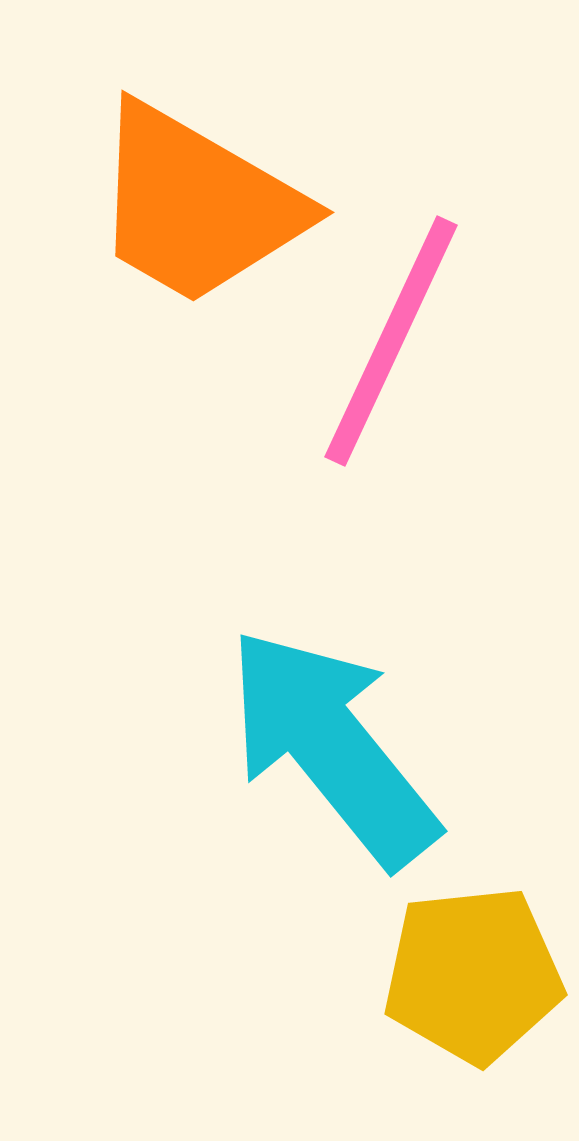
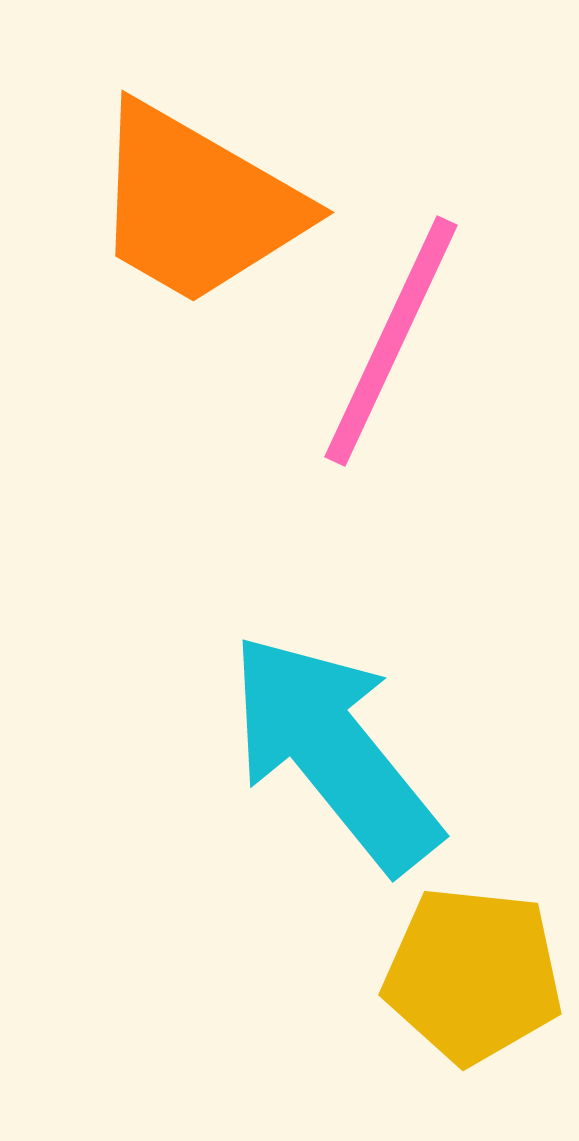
cyan arrow: moved 2 px right, 5 px down
yellow pentagon: rotated 12 degrees clockwise
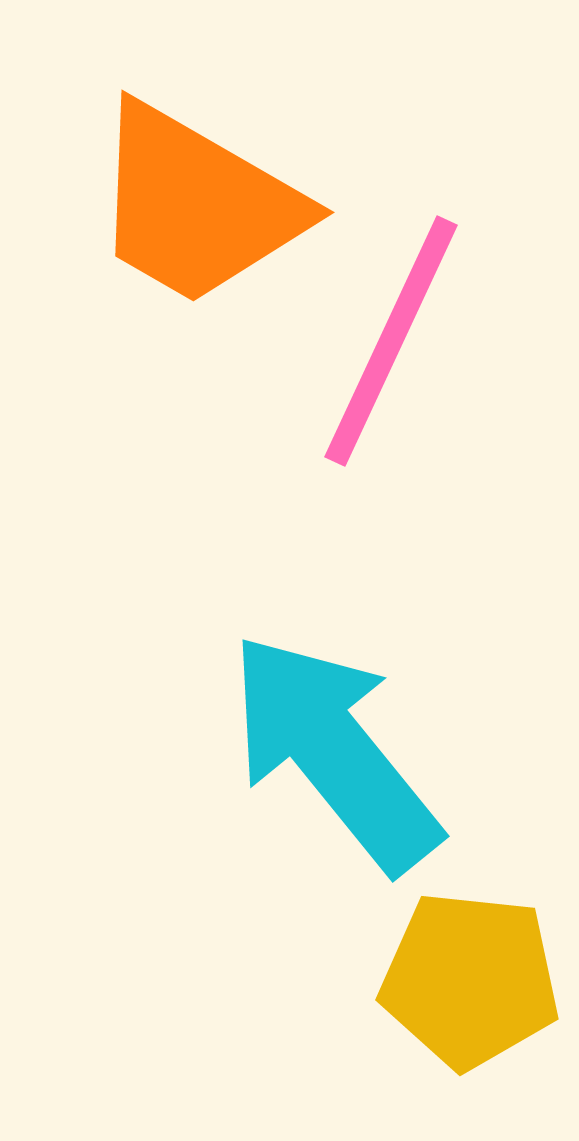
yellow pentagon: moved 3 px left, 5 px down
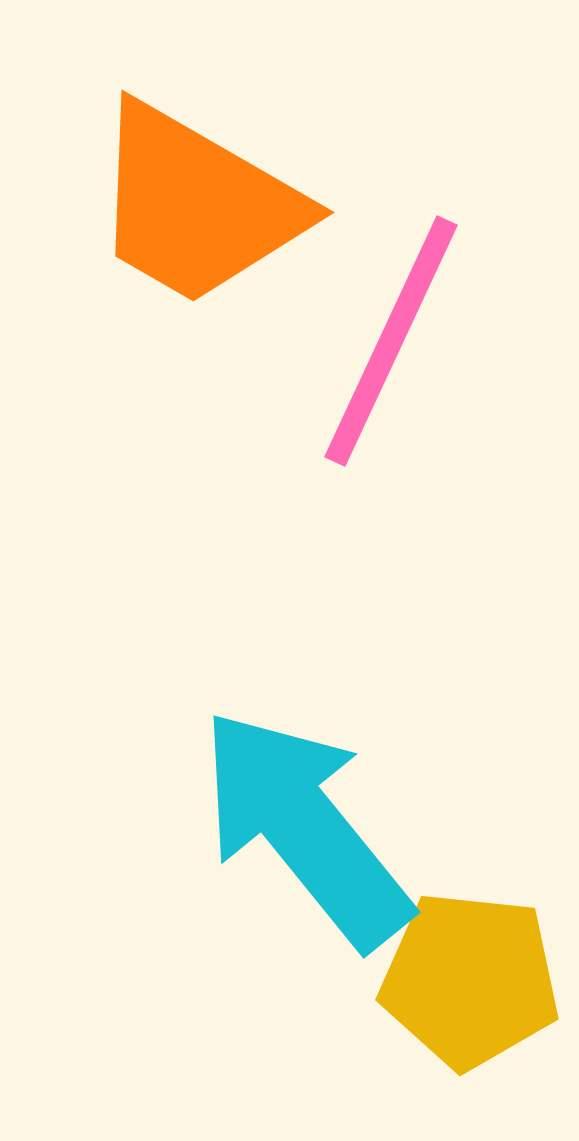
cyan arrow: moved 29 px left, 76 px down
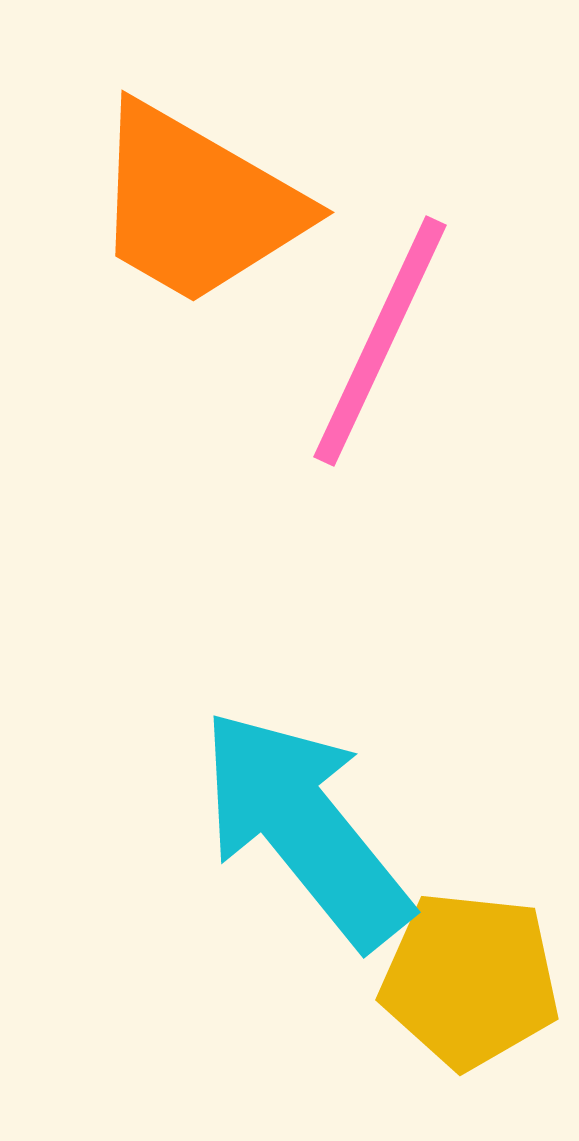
pink line: moved 11 px left
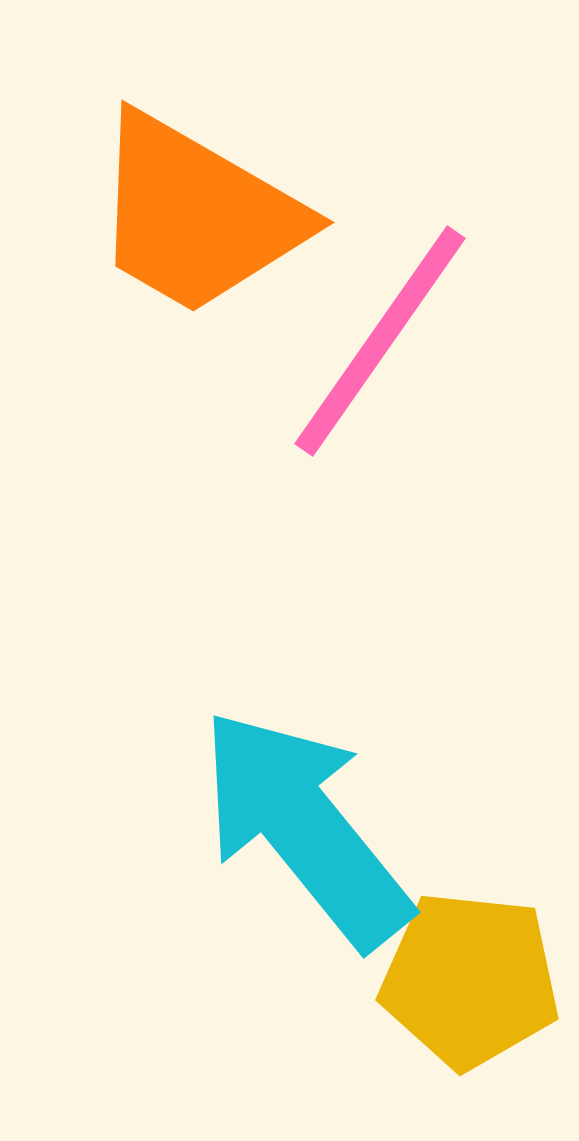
orange trapezoid: moved 10 px down
pink line: rotated 10 degrees clockwise
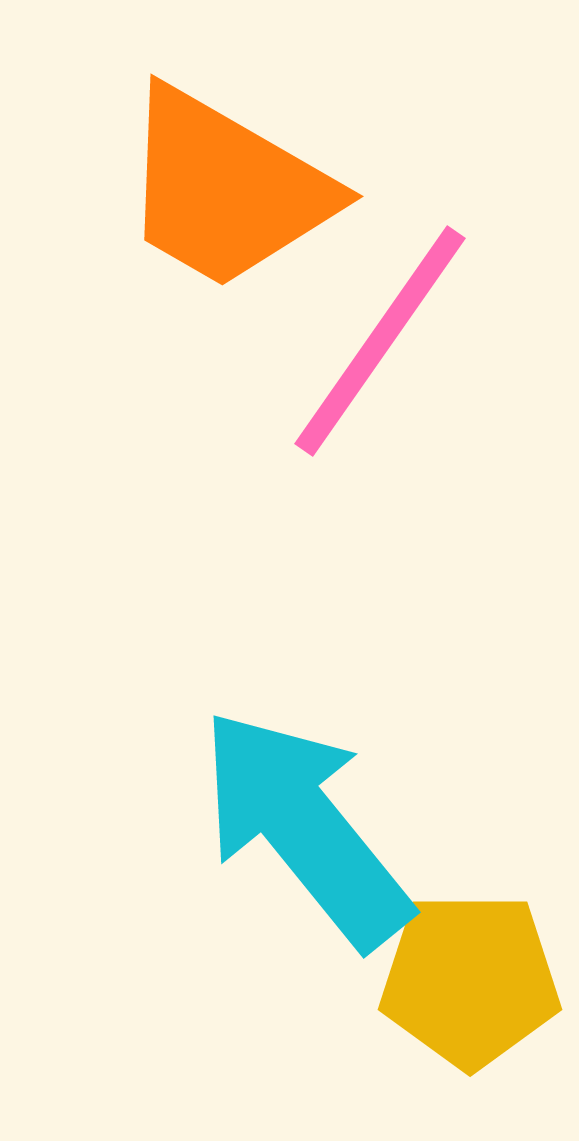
orange trapezoid: moved 29 px right, 26 px up
yellow pentagon: rotated 6 degrees counterclockwise
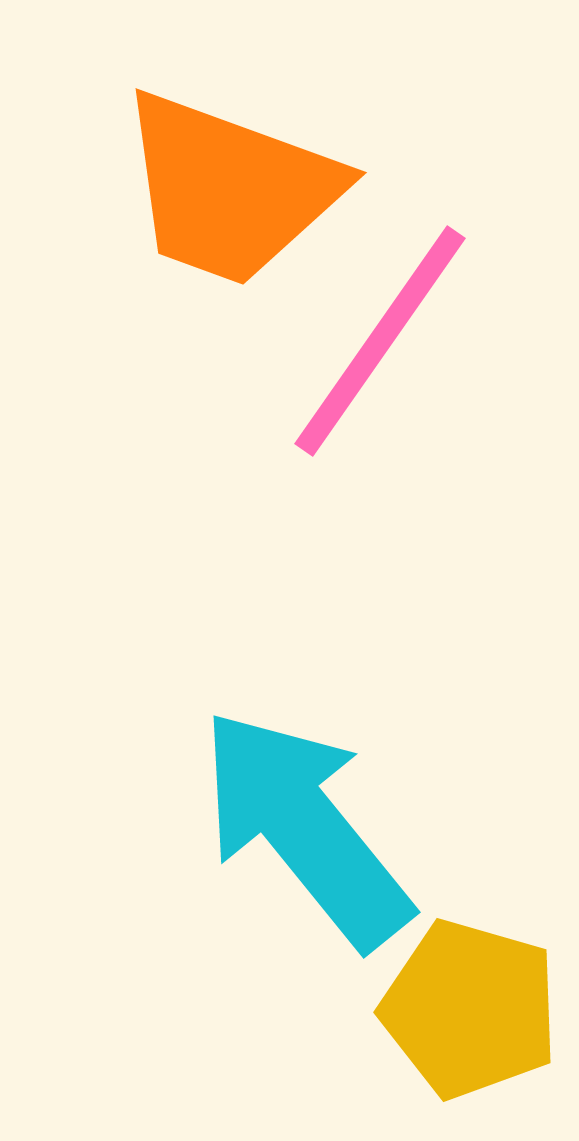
orange trapezoid: moved 4 px right; rotated 10 degrees counterclockwise
yellow pentagon: moved 29 px down; rotated 16 degrees clockwise
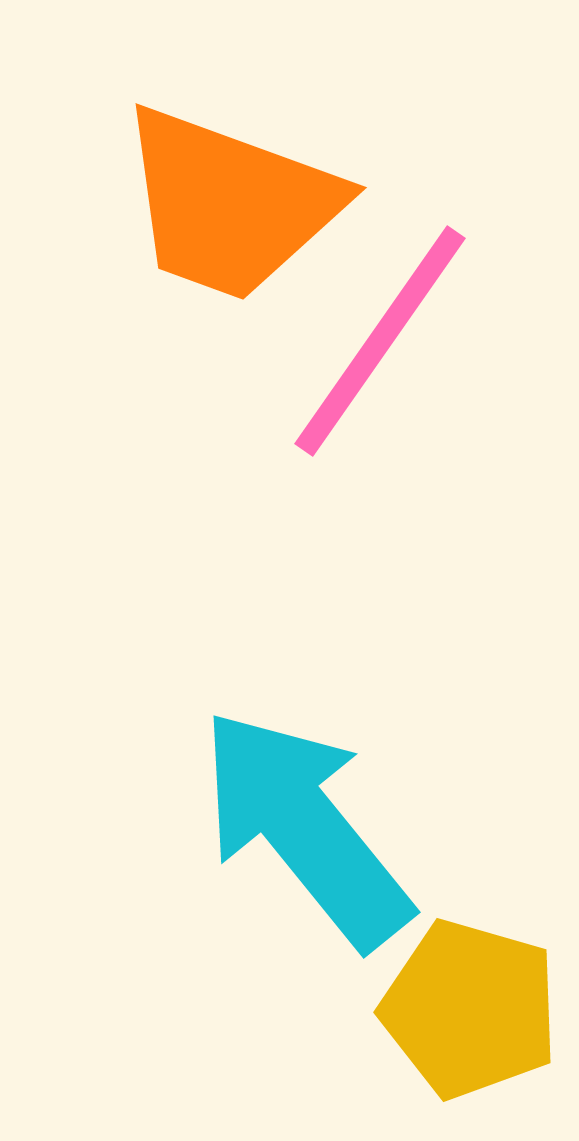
orange trapezoid: moved 15 px down
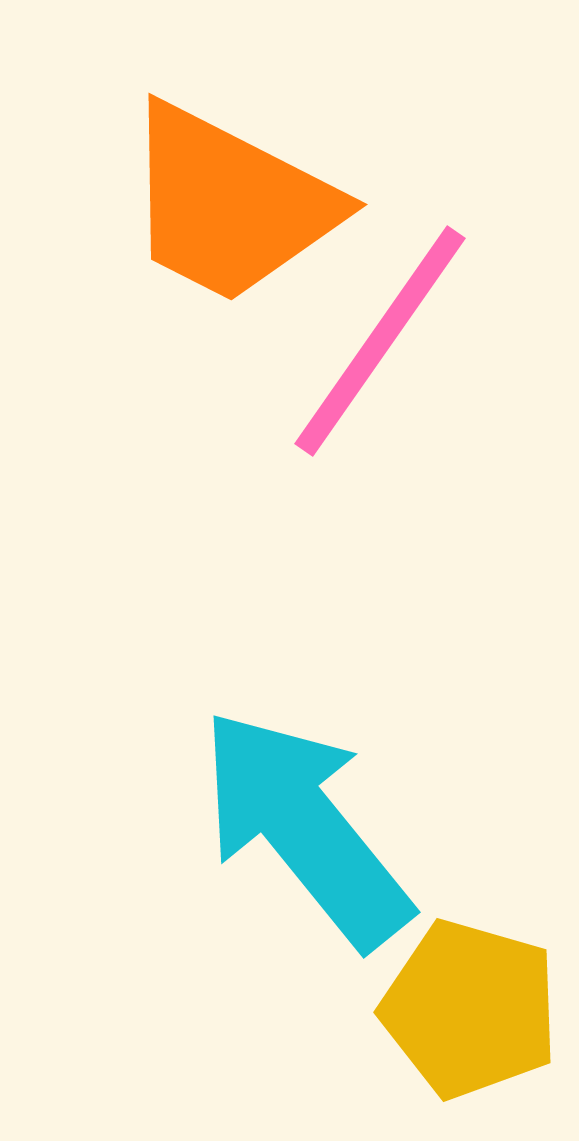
orange trapezoid: rotated 7 degrees clockwise
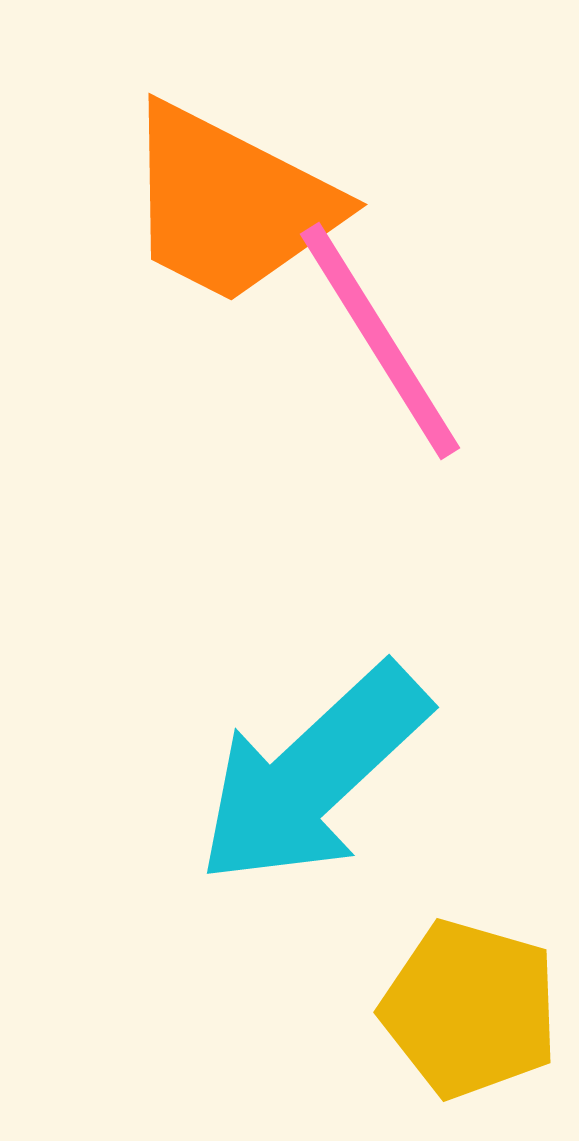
pink line: rotated 67 degrees counterclockwise
cyan arrow: moved 8 px right, 53 px up; rotated 94 degrees counterclockwise
